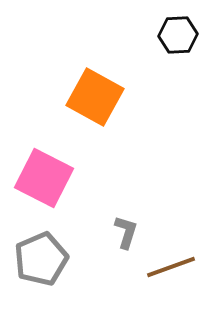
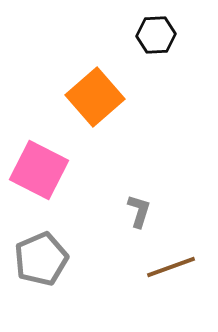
black hexagon: moved 22 px left
orange square: rotated 20 degrees clockwise
pink square: moved 5 px left, 8 px up
gray L-shape: moved 13 px right, 21 px up
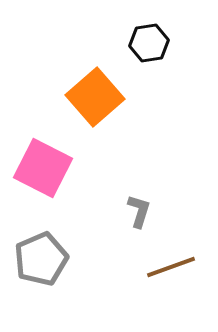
black hexagon: moved 7 px left, 8 px down; rotated 6 degrees counterclockwise
pink square: moved 4 px right, 2 px up
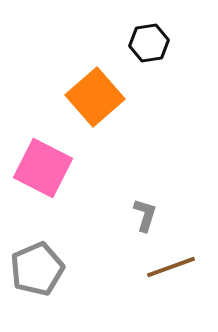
gray L-shape: moved 6 px right, 4 px down
gray pentagon: moved 4 px left, 10 px down
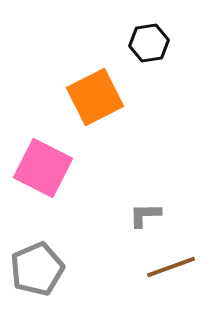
orange square: rotated 14 degrees clockwise
gray L-shape: rotated 108 degrees counterclockwise
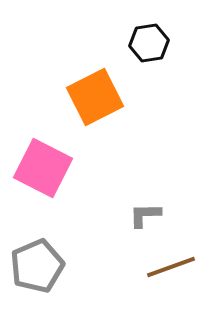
gray pentagon: moved 3 px up
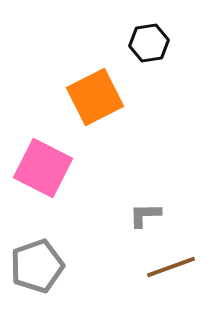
gray pentagon: rotated 4 degrees clockwise
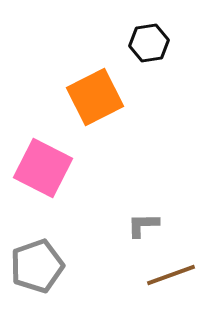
gray L-shape: moved 2 px left, 10 px down
brown line: moved 8 px down
